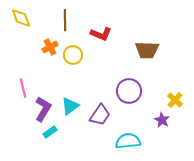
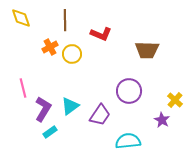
yellow circle: moved 1 px left, 1 px up
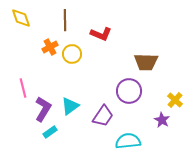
brown trapezoid: moved 1 px left, 12 px down
purple trapezoid: moved 3 px right, 1 px down
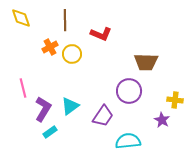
yellow cross: rotated 35 degrees counterclockwise
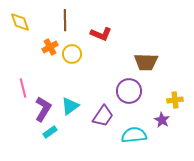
yellow diamond: moved 1 px left, 4 px down
yellow cross: rotated 14 degrees counterclockwise
cyan semicircle: moved 6 px right, 6 px up
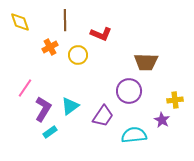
yellow circle: moved 6 px right, 1 px down
pink line: moved 2 px right; rotated 48 degrees clockwise
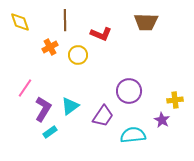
brown trapezoid: moved 40 px up
cyan semicircle: moved 1 px left
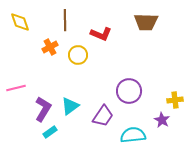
pink line: moved 9 px left; rotated 42 degrees clockwise
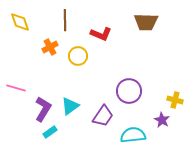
yellow circle: moved 1 px down
pink line: rotated 30 degrees clockwise
yellow cross: rotated 21 degrees clockwise
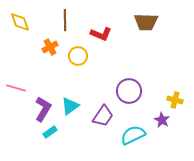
cyan semicircle: rotated 20 degrees counterclockwise
